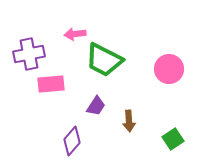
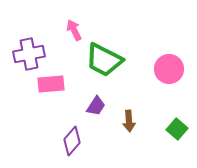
pink arrow: moved 1 px left, 4 px up; rotated 70 degrees clockwise
green square: moved 4 px right, 10 px up; rotated 15 degrees counterclockwise
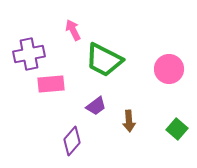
pink arrow: moved 1 px left
purple trapezoid: rotated 20 degrees clockwise
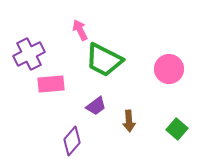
pink arrow: moved 7 px right
purple cross: rotated 16 degrees counterclockwise
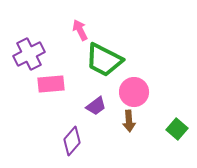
pink circle: moved 35 px left, 23 px down
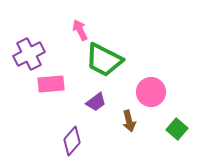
pink circle: moved 17 px right
purple trapezoid: moved 4 px up
brown arrow: rotated 10 degrees counterclockwise
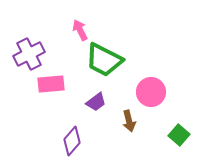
green square: moved 2 px right, 6 px down
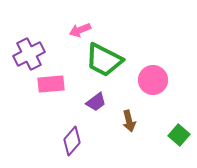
pink arrow: rotated 85 degrees counterclockwise
pink circle: moved 2 px right, 12 px up
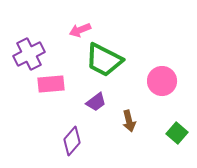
pink circle: moved 9 px right, 1 px down
green square: moved 2 px left, 2 px up
